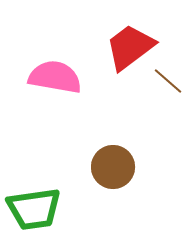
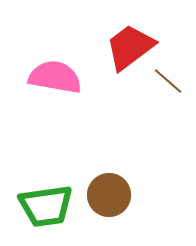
brown circle: moved 4 px left, 28 px down
green trapezoid: moved 12 px right, 3 px up
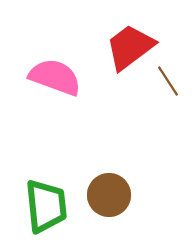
pink semicircle: rotated 10 degrees clockwise
brown line: rotated 16 degrees clockwise
green trapezoid: rotated 88 degrees counterclockwise
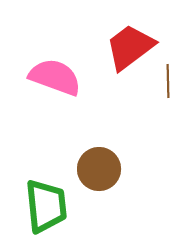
brown line: rotated 32 degrees clockwise
brown circle: moved 10 px left, 26 px up
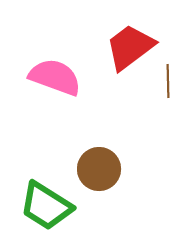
green trapezoid: rotated 128 degrees clockwise
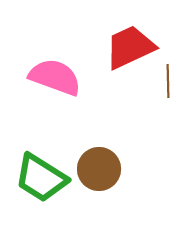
red trapezoid: rotated 12 degrees clockwise
green trapezoid: moved 5 px left, 28 px up
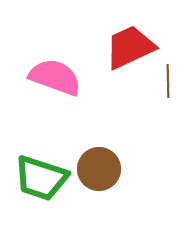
green trapezoid: rotated 14 degrees counterclockwise
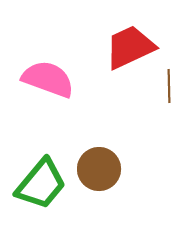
pink semicircle: moved 7 px left, 2 px down
brown line: moved 1 px right, 5 px down
green trapezoid: moved 6 px down; rotated 68 degrees counterclockwise
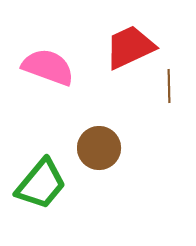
pink semicircle: moved 12 px up
brown circle: moved 21 px up
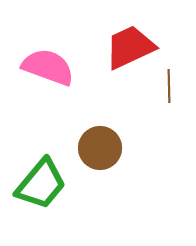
brown circle: moved 1 px right
